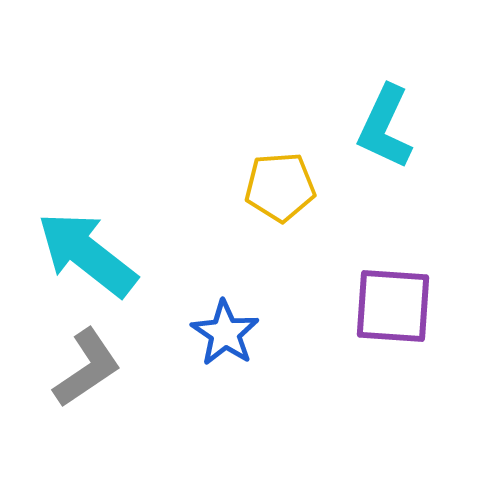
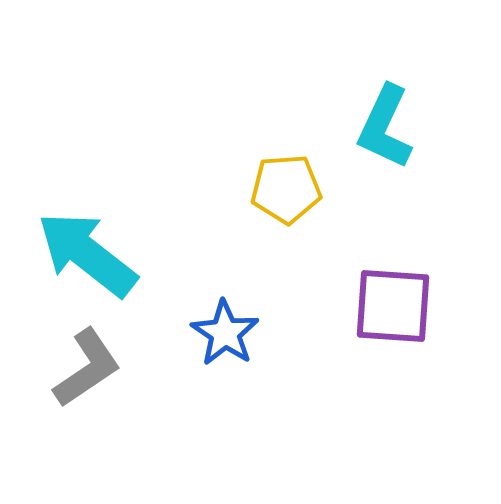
yellow pentagon: moved 6 px right, 2 px down
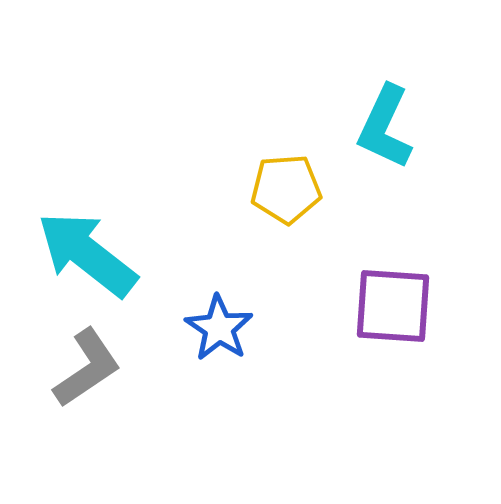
blue star: moved 6 px left, 5 px up
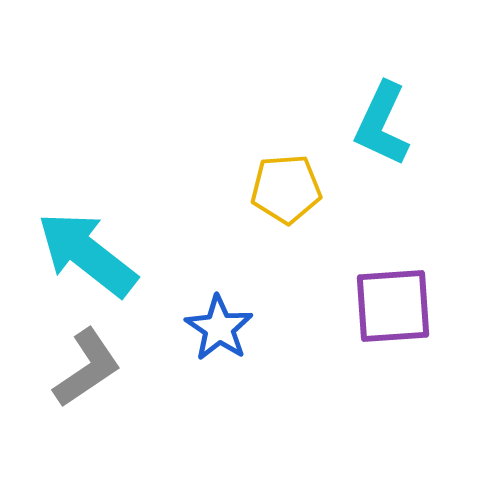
cyan L-shape: moved 3 px left, 3 px up
purple square: rotated 8 degrees counterclockwise
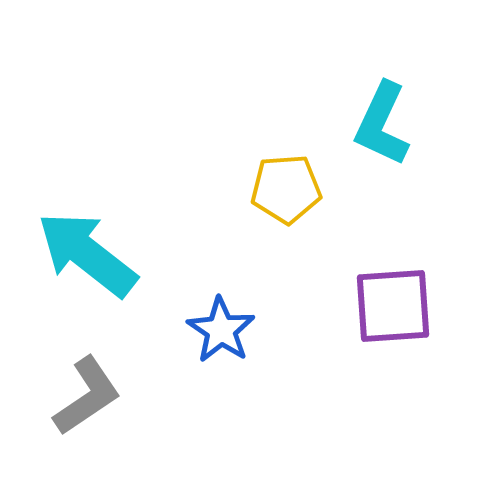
blue star: moved 2 px right, 2 px down
gray L-shape: moved 28 px down
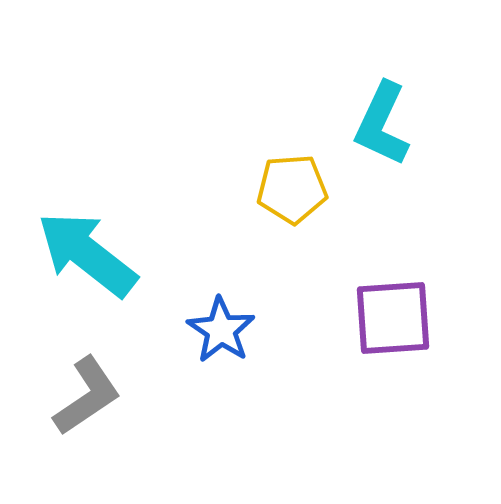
yellow pentagon: moved 6 px right
purple square: moved 12 px down
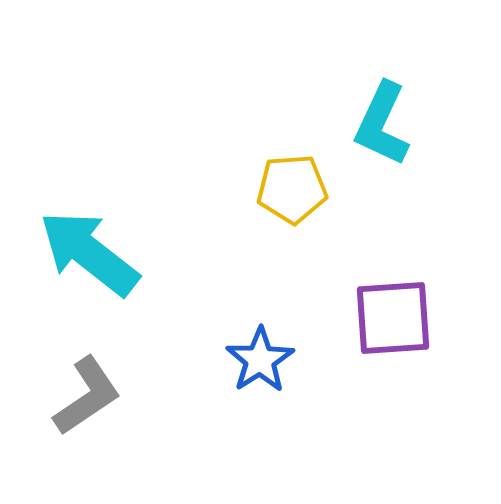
cyan arrow: moved 2 px right, 1 px up
blue star: moved 39 px right, 30 px down; rotated 6 degrees clockwise
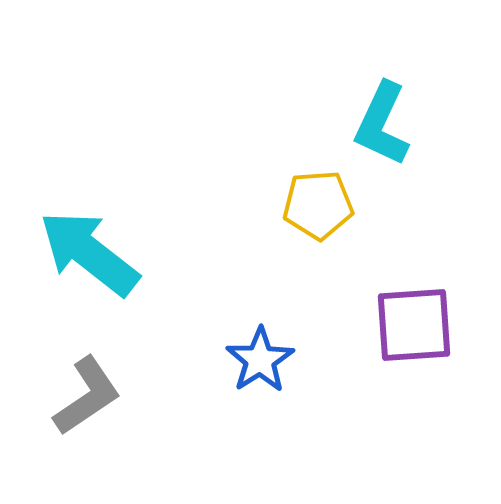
yellow pentagon: moved 26 px right, 16 px down
purple square: moved 21 px right, 7 px down
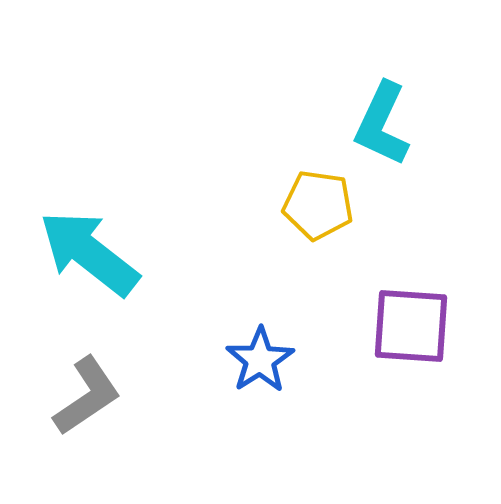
yellow pentagon: rotated 12 degrees clockwise
purple square: moved 3 px left, 1 px down; rotated 8 degrees clockwise
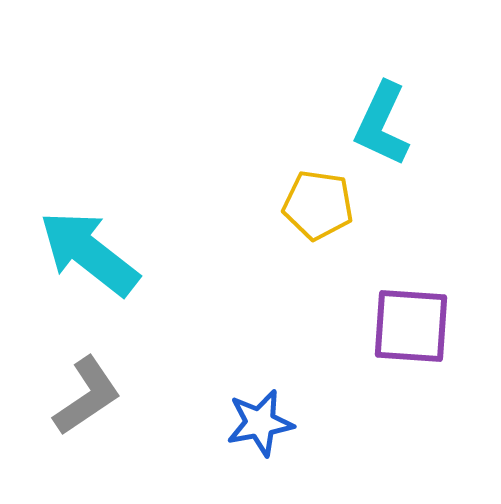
blue star: moved 63 px down; rotated 22 degrees clockwise
